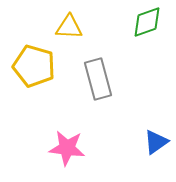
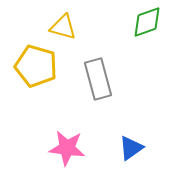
yellow triangle: moved 6 px left; rotated 12 degrees clockwise
yellow pentagon: moved 2 px right
blue triangle: moved 25 px left, 6 px down
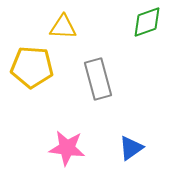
yellow triangle: rotated 12 degrees counterclockwise
yellow pentagon: moved 4 px left, 1 px down; rotated 12 degrees counterclockwise
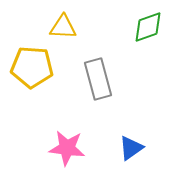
green diamond: moved 1 px right, 5 px down
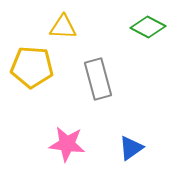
green diamond: rotated 48 degrees clockwise
pink star: moved 4 px up
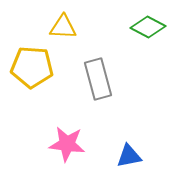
blue triangle: moved 2 px left, 8 px down; rotated 24 degrees clockwise
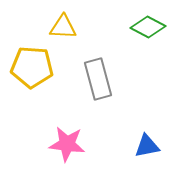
blue triangle: moved 18 px right, 10 px up
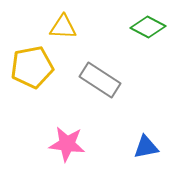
yellow pentagon: rotated 15 degrees counterclockwise
gray rectangle: moved 2 px right, 1 px down; rotated 42 degrees counterclockwise
blue triangle: moved 1 px left, 1 px down
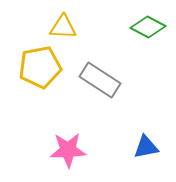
yellow pentagon: moved 8 px right
pink star: moved 1 px right, 6 px down; rotated 9 degrees counterclockwise
